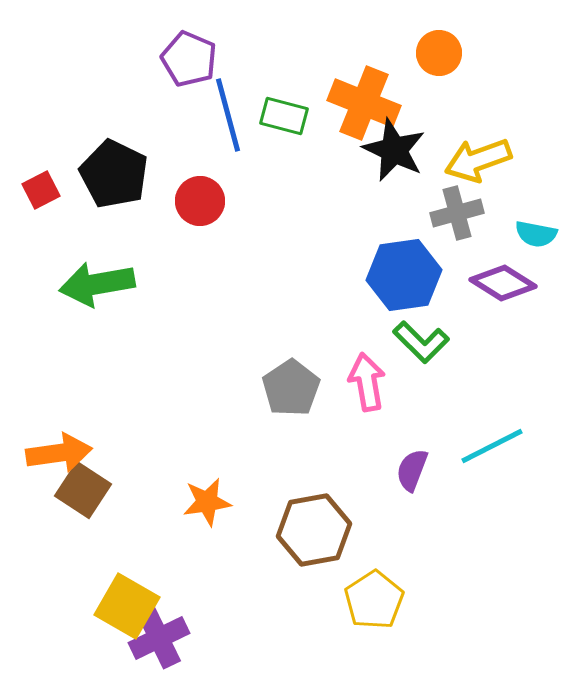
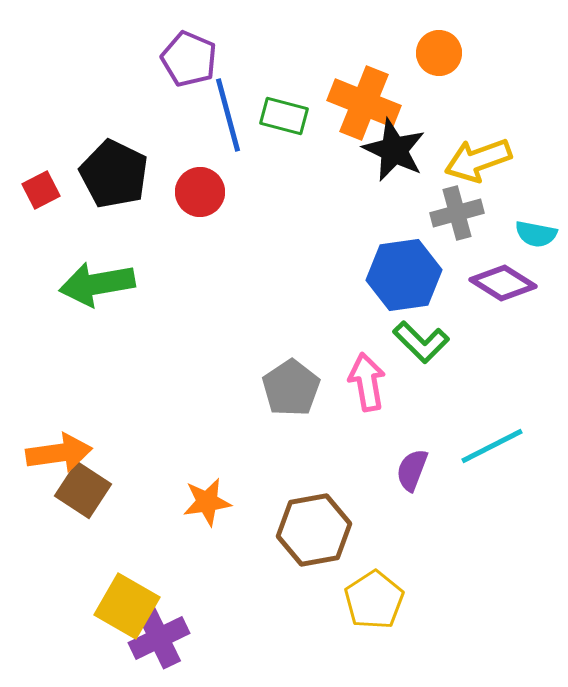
red circle: moved 9 px up
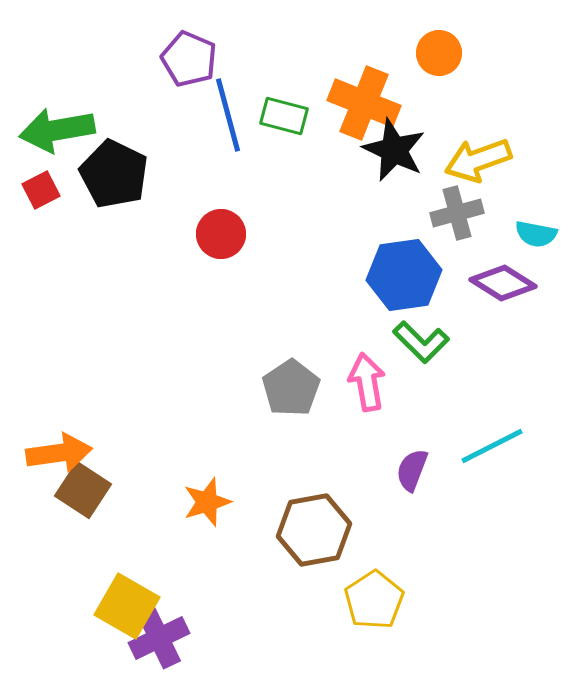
red circle: moved 21 px right, 42 px down
green arrow: moved 40 px left, 154 px up
orange star: rotated 9 degrees counterclockwise
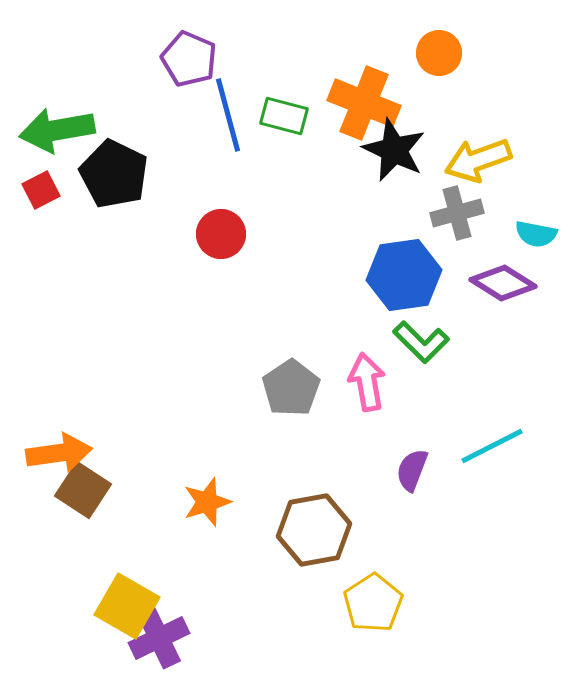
yellow pentagon: moved 1 px left, 3 px down
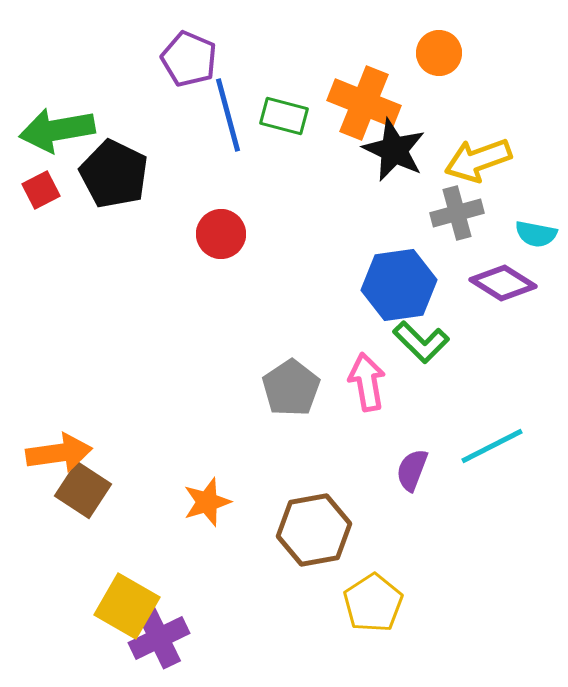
blue hexagon: moved 5 px left, 10 px down
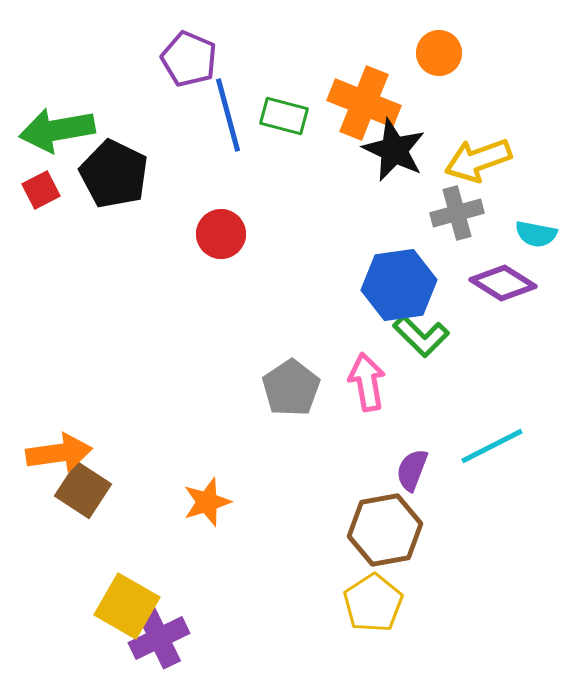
green L-shape: moved 6 px up
brown hexagon: moved 71 px right
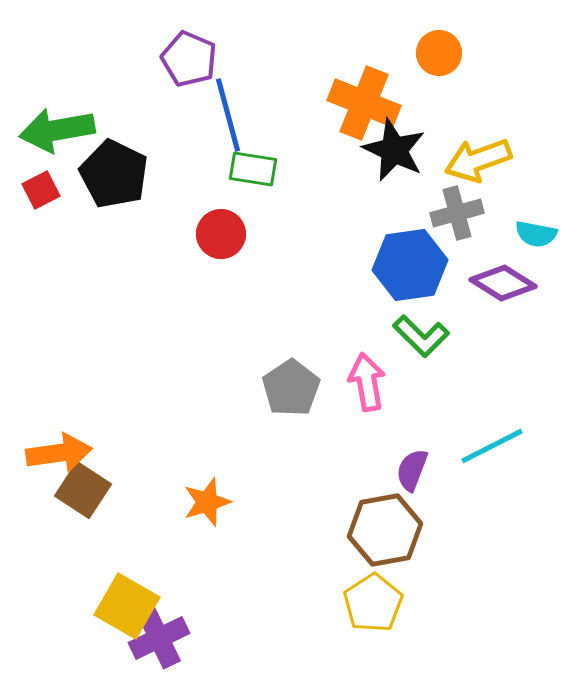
green rectangle: moved 31 px left, 53 px down; rotated 6 degrees counterclockwise
blue hexagon: moved 11 px right, 20 px up
